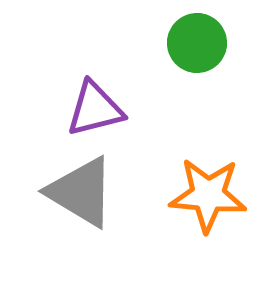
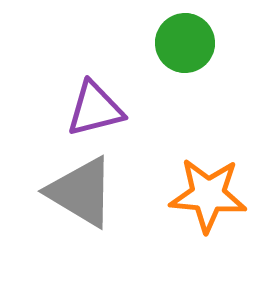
green circle: moved 12 px left
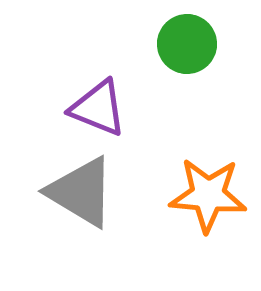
green circle: moved 2 px right, 1 px down
purple triangle: moved 3 px right, 1 px up; rotated 36 degrees clockwise
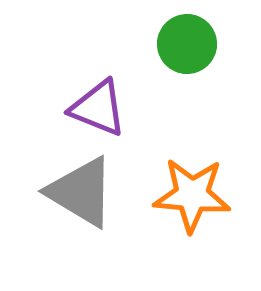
orange star: moved 16 px left
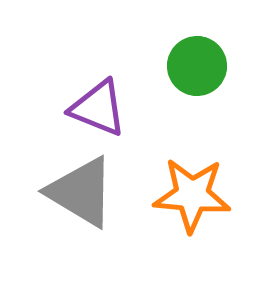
green circle: moved 10 px right, 22 px down
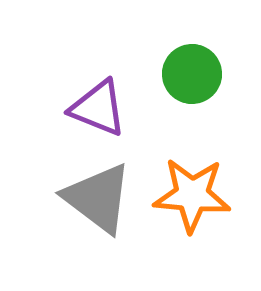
green circle: moved 5 px left, 8 px down
gray triangle: moved 17 px right, 6 px down; rotated 6 degrees clockwise
